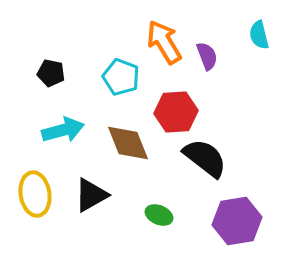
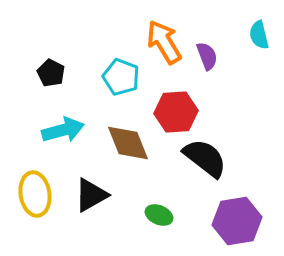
black pentagon: rotated 16 degrees clockwise
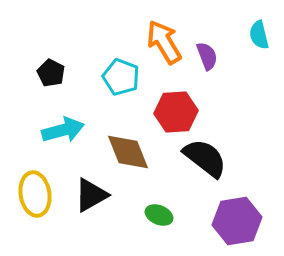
brown diamond: moved 9 px down
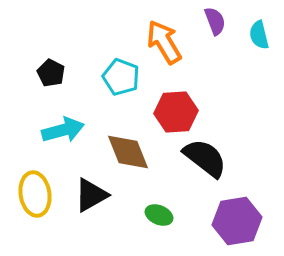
purple semicircle: moved 8 px right, 35 px up
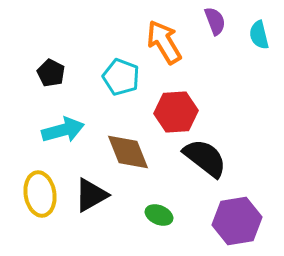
yellow ellipse: moved 5 px right
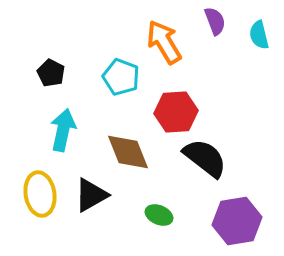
cyan arrow: rotated 63 degrees counterclockwise
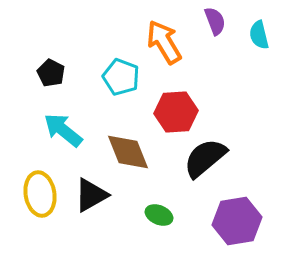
cyan arrow: rotated 63 degrees counterclockwise
black semicircle: rotated 78 degrees counterclockwise
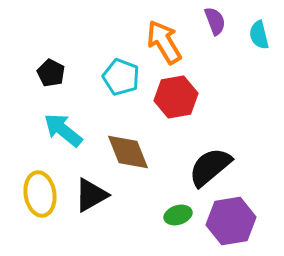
red hexagon: moved 15 px up; rotated 6 degrees counterclockwise
black semicircle: moved 5 px right, 9 px down
green ellipse: moved 19 px right; rotated 40 degrees counterclockwise
purple hexagon: moved 6 px left
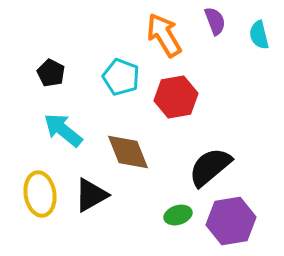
orange arrow: moved 7 px up
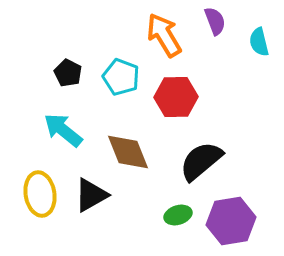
cyan semicircle: moved 7 px down
black pentagon: moved 17 px right
red hexagon: rotated 9 degrees clockwise
black semicircle: moved 9 px left, 6 px up
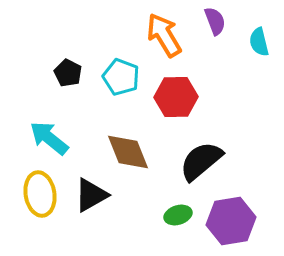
cyan arrow: moved 14 px left, 8 px down
